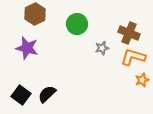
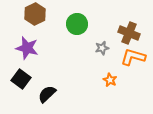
orange star: moved 32 px left; rotated 24 degrees counterclockwise
black square: moved 16 px up
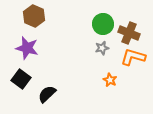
brown hexagon: moved 1 px left, 2 px down; rotated 10 degrees counterclockwise
green circle: moved 26 px right
